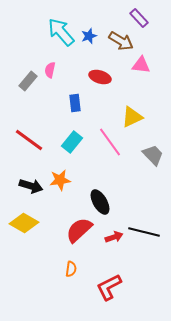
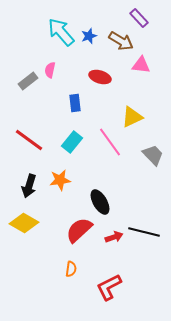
gray rectangle: rotated 12 degrees clockwise
black arrow: moved 2 px left; rotated 90 degrees clockwise
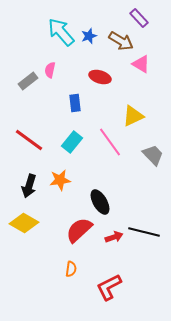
pink triangle: moved 1 px up; rotated 24 degrees clockwise
yellow triangle: moved 1 px right, 1 px up
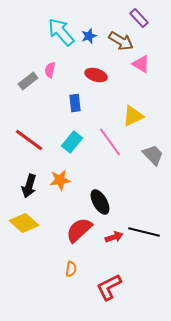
red ellipse: moved 4 px left, 2 px up
yellow diamond: rotated 12 degrees clockwise
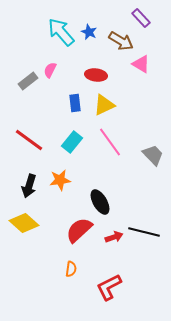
purple rectangle: moved 2 px right
blue star: moved 4 px up; rotated 28 degrees counterclockwise
pink semicircle: rotated 14 degrees clockwise
red ellipse: rotated 10 degrees counterclockwise
yellow triangle: moved 29 px left, 11 px up
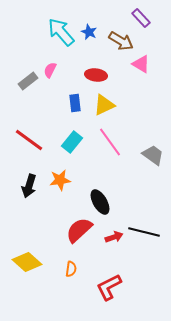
gray trapezoid: rotated 10 degrees counterclockwise
yellow diamond: moved 3 px right, 39 px down
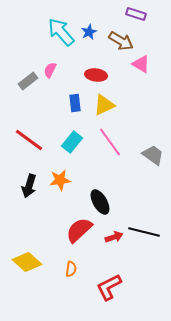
purple rectangle: moved 5 px left, 4 px up; rotated 30 degrees counterclockwise
blue star: rotated 21 degrees clockwise
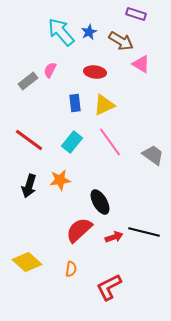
red ellipse: moved 1 px left, 3 px up
